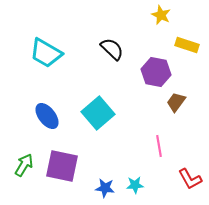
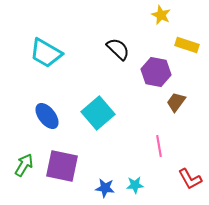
black semicircle: moved 6 px right
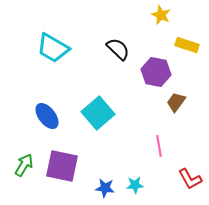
cyan trapezoid: moved 7 px right, 5 px up
